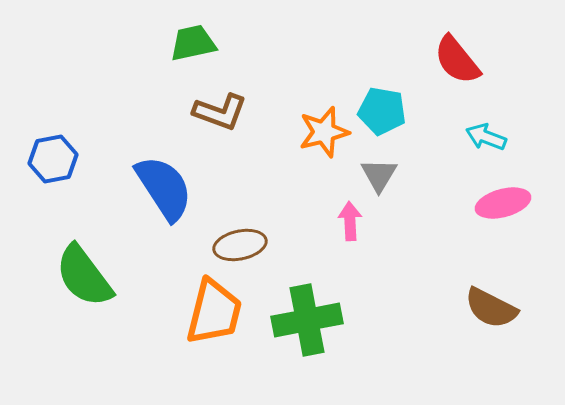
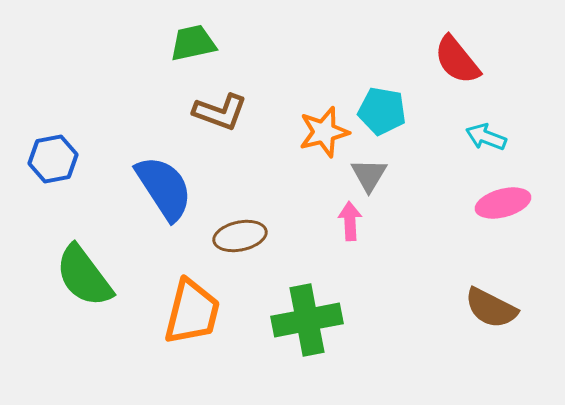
gray triangle: moved 10 px left
brown ellipse: moved 9 px up
orange trapezoid: moved 22 px left
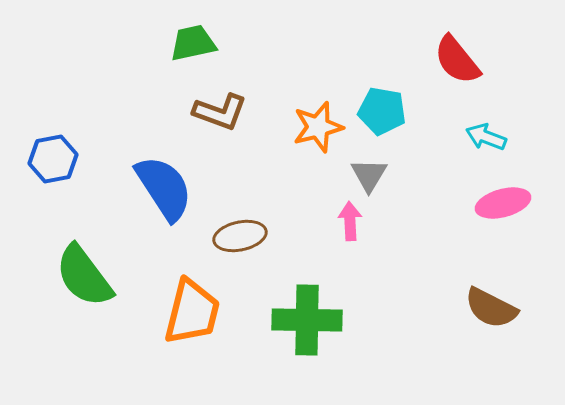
orange star: moved 6 px left, 5 px up
green cross: rotated 12 degrees clockwise
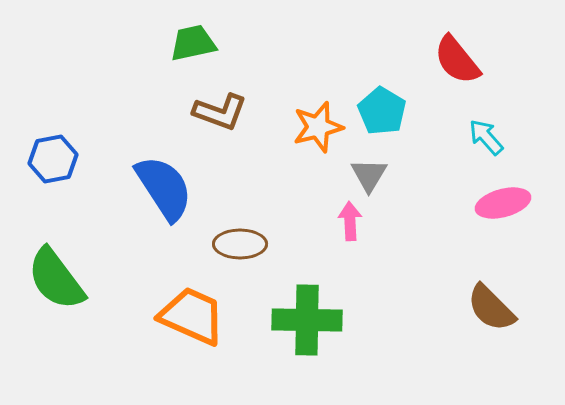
cyan pentagon: rotated 21 degrees clockwise
cyan arrow: rotated 27 degrees clockwise
brown ellipse: moved 8 px down; rotated 12 degrees clockwise
green semicircle: moved 28 px left, 3 px down
brown semicircle: rotated 18 degrees clockwise
orange trapezoid: moved 4 px down; rotated 80 degrees counterclockwise
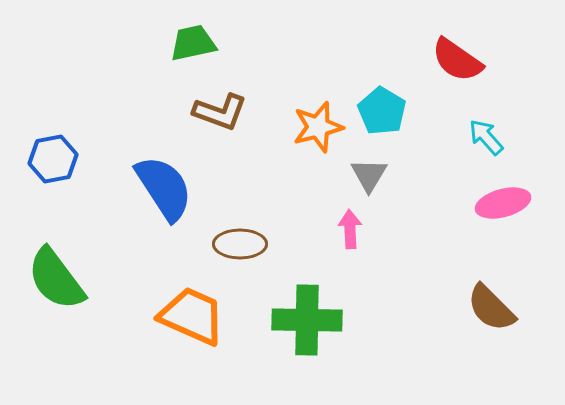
red semicircle: rotated 16 degrees counterclockwise
pink arrow: moved 8 px down
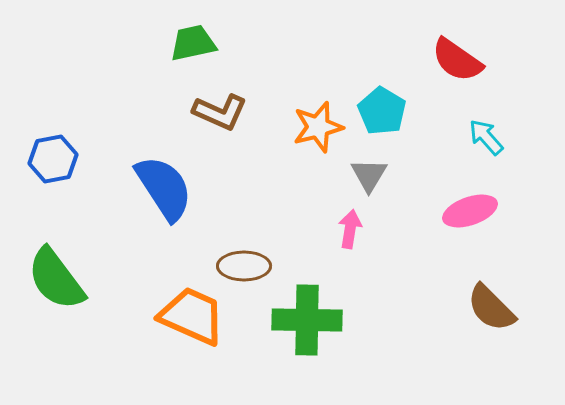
brown L-shape: rotated 4 degrees clockwise
pink ellipse: moved 33 px left, 8 px down; rotated 4 degrees counterclockwise
pink arrow: rotated 12 degrees clockwise
brown ellipse: moved 4 px right, 22 px down
